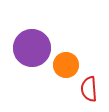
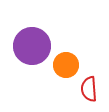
purple circle: moved 2 px up
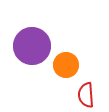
red semicircle: moved 3 px left, 6 px down
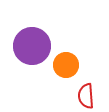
red semicircle: moved 1 px down
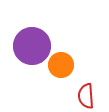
orange circle: moved 5 px left
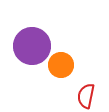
red semicircle: rotated 15 degrees clockwise
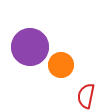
purple circle: moved 2 px left, 1 px down
